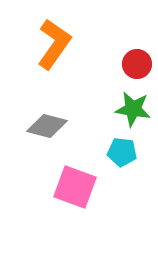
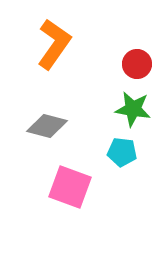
pink square: moved 5 px left
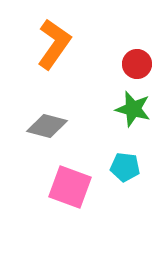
green star: rotated 6 degrees clockwise
cyan pentagon: moved 3 px right, 15 px down
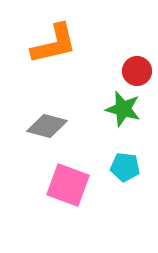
orange L-shape: rotated 42 degrees clockwise
red circle: moved 7 px down
green star: moved 10 px left
pink square: moved 2 px left, 2 px up
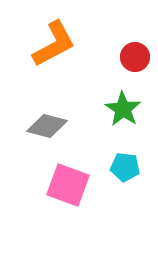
orange L-shape: rotated 15 degrees counterclockwise
red circle: moved 2 px left, 14 px up
green star: rotated 18 degrees clockwise
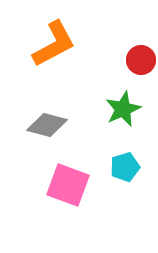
red circle: moved 6 px right, 3 px down
green star: rotated 15 degrees clockwise
gray diamond: moved 1 px up
cyan pentagon: rotated 24 degrees counterclockwise
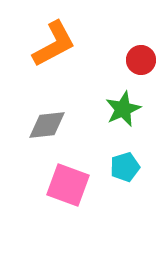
gray diamond: rotated 21 degrees counterclockwise
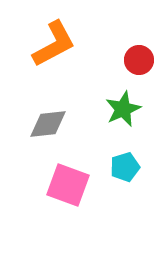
red circle: moved 2 px left
gray diamond: moved 1 px right, 1 px up
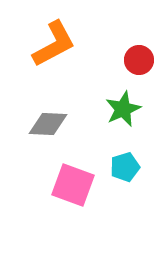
gray diamond: rotated 9 degrees clockwise
pink square: moved 5 px right
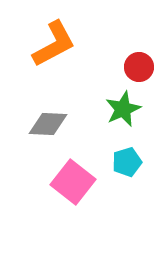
red circle: moved 7 px down
cyan pentagon: moved 2 px right, 5 px up
pink square: moved 3 px up; rotated 18 degrees clockwise
